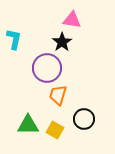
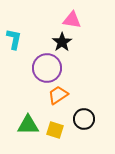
orange trapezoid: rotated 40 degrees clockwise
yellow square: rotated 12 degrees counterclockwise
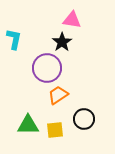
yellow square: rotated 24 degrees counterclockwise
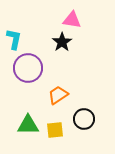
purple circle: moved 19 px left
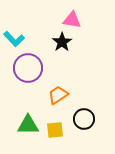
cyan L-shape: rotated 125 degrees clockwise
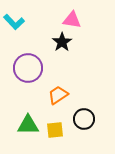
cyan L-shape: moved 17 px up
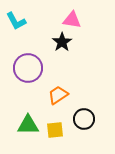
cyan L-shape: moved 2 px right, 1 px up; rotated 15 degrees clockwise
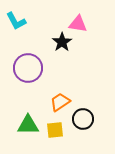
pink triangle: moved 6 px right, 4 px down
orange trapezoid: moved 2 px right, 7 px down
black circle: moved 1 px left
